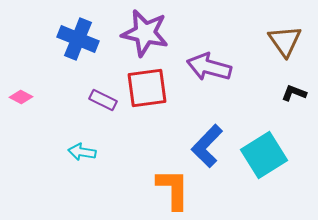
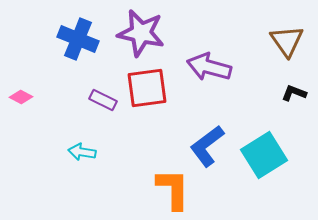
purple star: moved 4 px left
brown triangle: moved 2 px right
blue L-shape: rotated 9 degrees clockwise
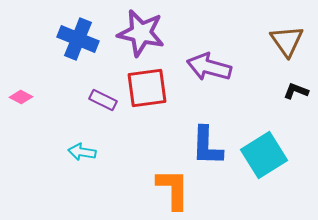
black L-shape: moved 2 px right, 2 px up
blue L-shape: rotated 51 degrees counterclockwise
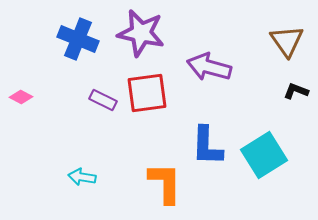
red square: moved 5 px down
cyan arrow: moved 25 px down
orange L-shape: moved 8 px left, 6 px up
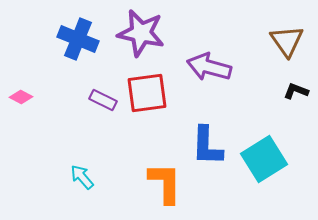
cyan square: moved 4 px down
cyan arrow: rotated 40 degrees clockwise
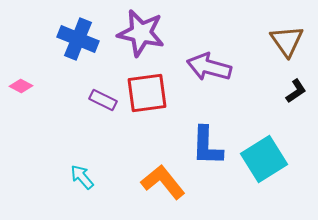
black L-shape: rotated 125 degrees clockwise
pink diamond: moved 11 px up
orange L-shape: moved 2 px left, 1 px up; rotated 39 degrees counterclockwise
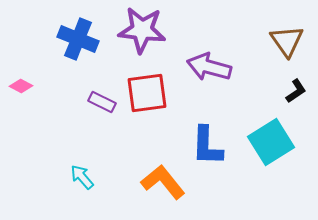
purple star: moved 1 px right, 3 px up; rotated 6 degrees counterclockwise
purple rectangle: moved 1 px left, 2 px down
cyan square: moved 7 px right, 17 px up
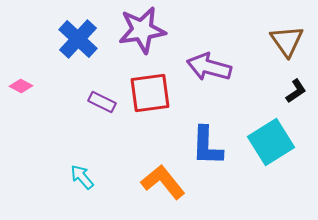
purple star: rotated 15 degrees counterclockwise
blue cross: rotated 21 degrees clockwise
red square: moved 3 px right
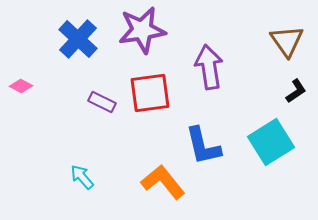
purple arrow: rotated 66 degrees clockwise
blue L-shape: moved 4 px left; rotated 15 degrees counterclockwise
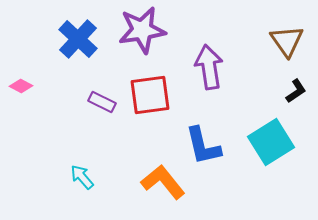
red square: moved 2 px down
